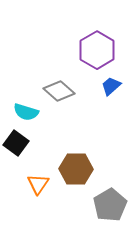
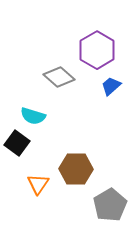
gray diamond: moved 14 px up
cyan semicircle: moved 7 px right, 4 px down
black square: moved 1 px right
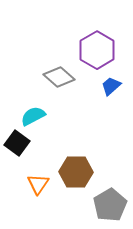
cyan semicircle: rotated 135 degrees clockwise
brown hexagon: moved 3 px down
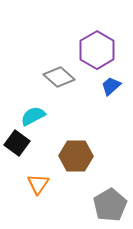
brown hexagon: moved 16 px up
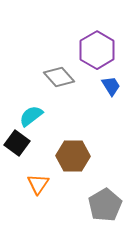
gray diamond: rotated 8 degrees clockwise
blue trapezoid: rotated 100 degrees clockwise
cyan semicircle: moved 2 px left; rotated 10 degrees counterclockwise
brown hexagon: moved 3 px left
gray pentagon: moved 5 px left
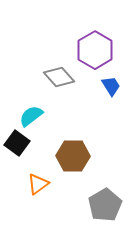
purple hexagon: moved 2 px left
orange triangle: rotated 20 degrees clockwise
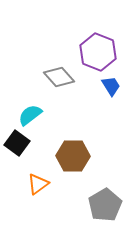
purple hexagon: moved 3 px right, 2 px down; rotated 9 degrees counterclockwise
cyan semicircle: moved 1 px left, 1 px up
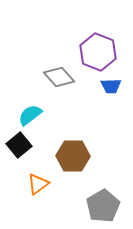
blue trapezoid: rotated 120 degrees clockwise
black square: moved 2 px right, 2 px down; rotated 15 degrees clockwise
gray pentagon: moved 2 px left, 1 px down
